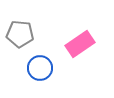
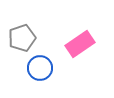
gray pentagon: moved 2 px right, 4 px down; rotated 24 degrees counterclockwise
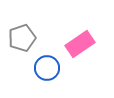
blue circle: moved 7 px right
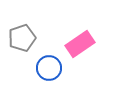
blue circle: moved 2 px right
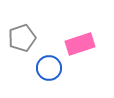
pink rectangle: rotated 16 degrees clockwise
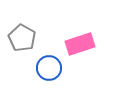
gray pentagon: rotated 24 degrees counterclockwise
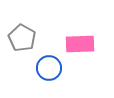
pink rectangle: rotated 16 degrees clockwise
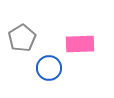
gray pentagon: rotated 12 degrees clockwise
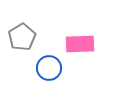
gray pentagon: moved 1 px up
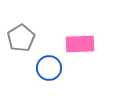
gray pentagon: moved 1 px left, 1 px down
